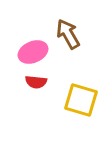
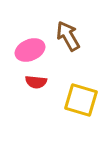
brown arrow: moved 2 px down
pink ellipse: moved 3 px left, 2 px up
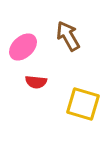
pink ellipse: moved 7 px left, 3 px up; rotated 20 degrees counterclockwise
yellow square: moved 2 px right, 4 px down
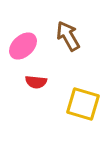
pink ellipse: moved 1 px up
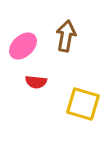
brown arrow: moved 2 px left; rotated 40 degrees clockwise
